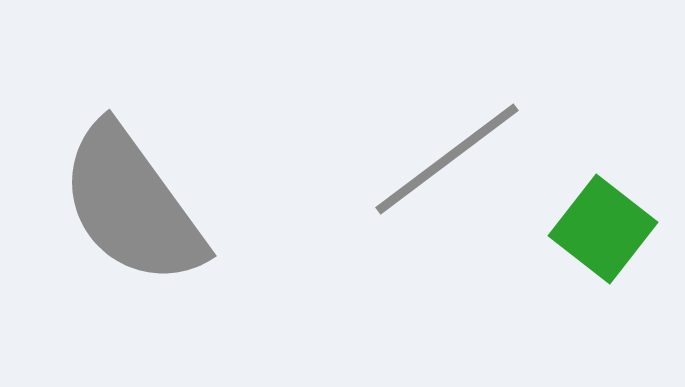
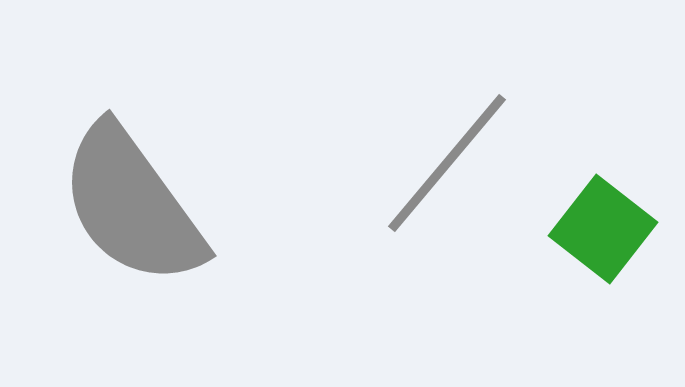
gray line: moved 4 px down; rotated 13 degrees counterclockwise
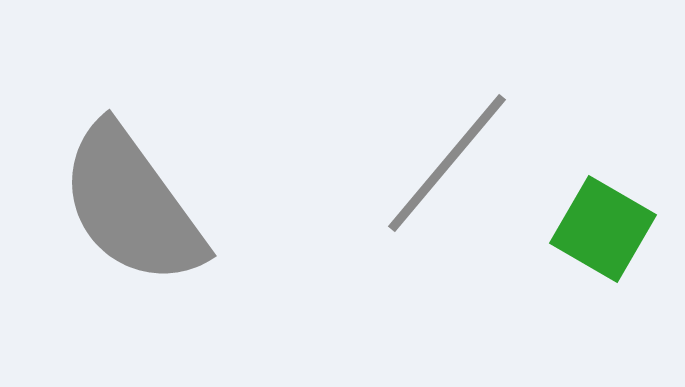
green square: rotated 8 degrees counterclockwise
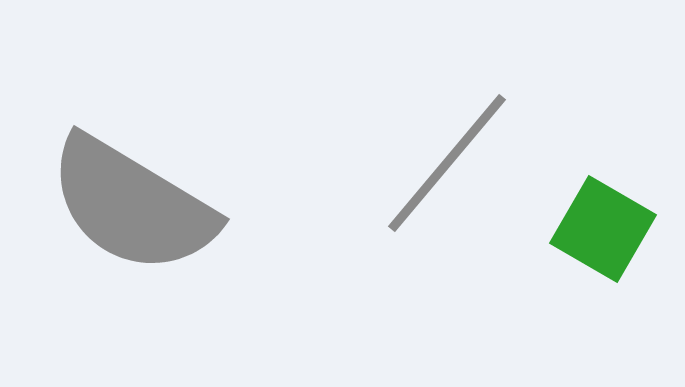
gray semicircle: rotated 23 degrees counterclockwise
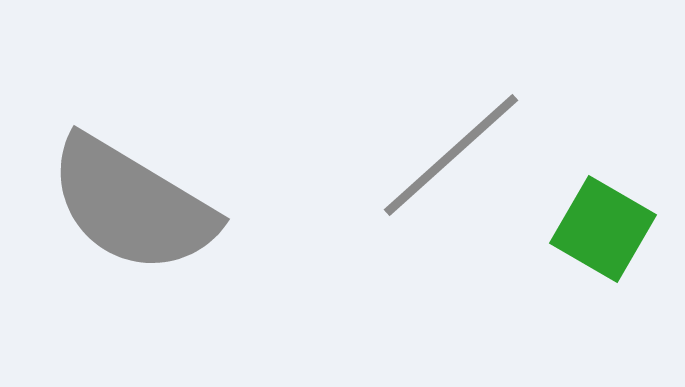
gray line: moved 4 px right, 8 px up; rotated 8 degrees clockwise
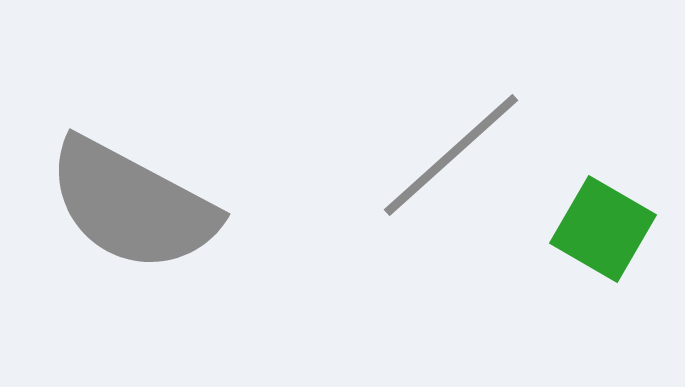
gray semicircle: rotated 3 degrees counterclockwise
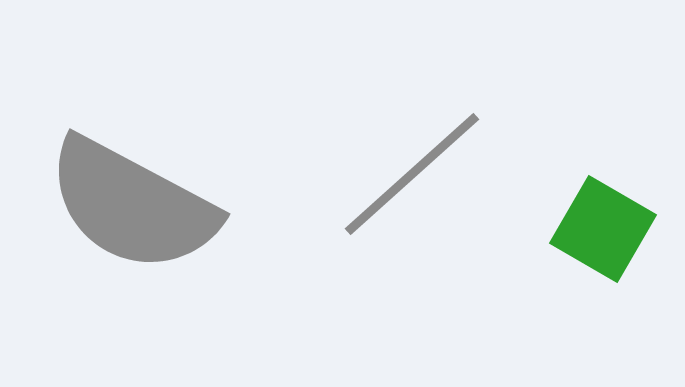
gray line: moved 39 px left, 19 px down
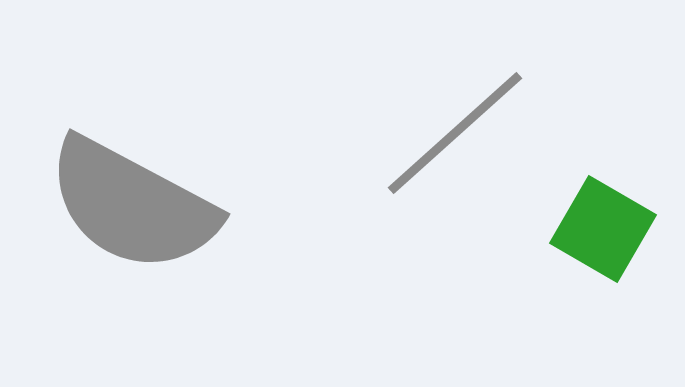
gray line: moved 43 px right, 41 px up
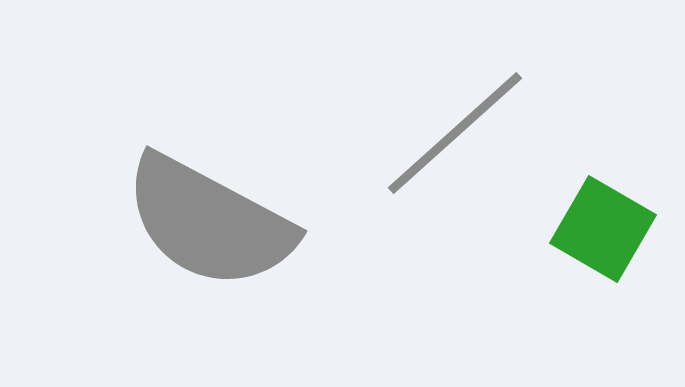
gray semicircle: moved 77 px right, 17 px down
